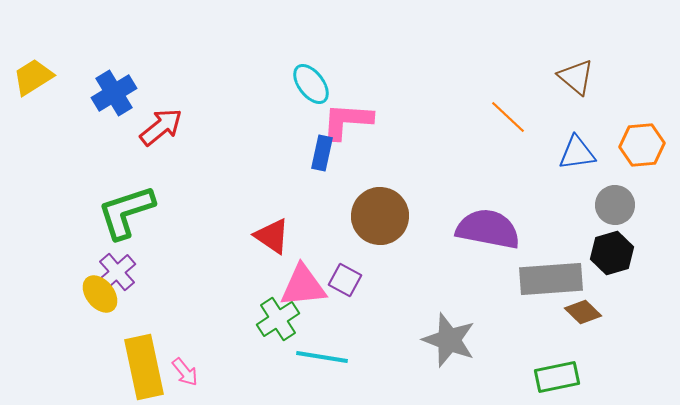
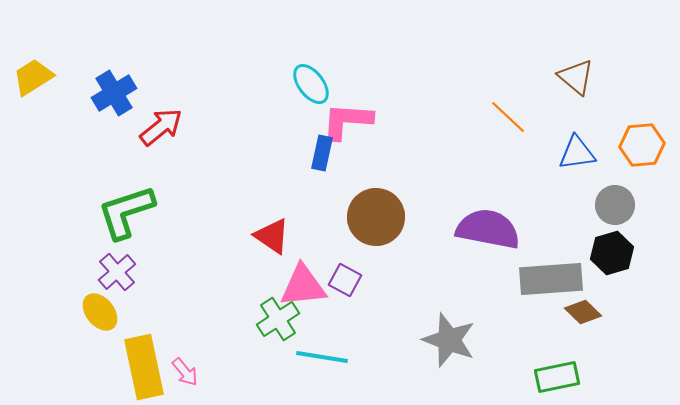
brown circle: moved 4 px left, 1 px down
yellow ellipse: moved 18 px down
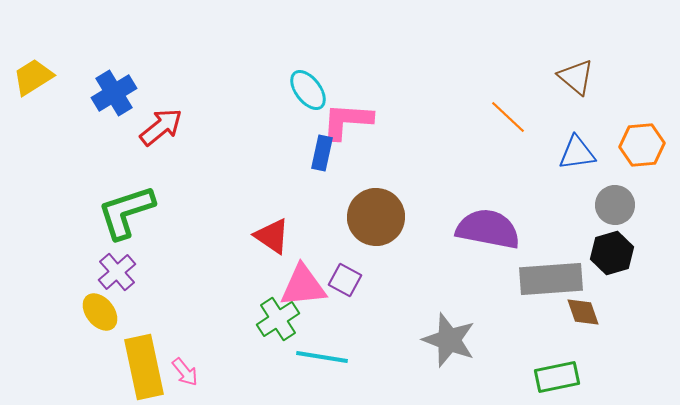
cyan ellipse: moved 3 px left, 6 px down
brown diamond: rotated 27 degrees clockwise
